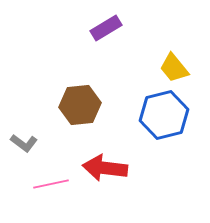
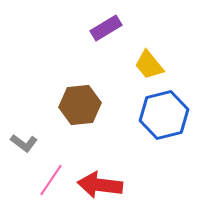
yellow trapezoid: moved 25 px left, 3 px up
red arrow: moved 5 px left, 17 px down
pink line: moved 4 px up; rotated 44 degrees counterclockwise
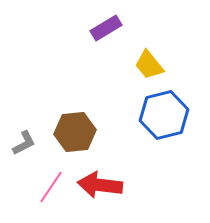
brown hexagon: moved 5 px left, 27 px down
gray L-shape: rotated 64 degrees counterclockwise
pink line: moved 7 px down
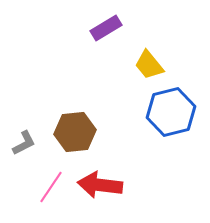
blue hexagon: moved 7 px right, 3 px up
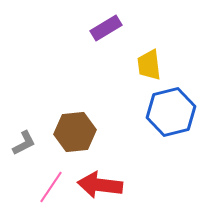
yellow trapezoid: rotated 32 degrees clockwise
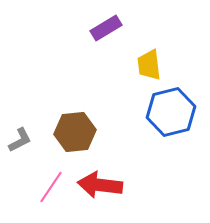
gray L-shape: moved 4 px left, 3 px up
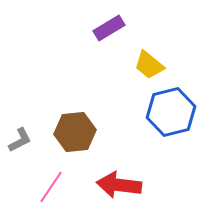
purple rectangle: moved 3 px right
yellow trapezoid: rotated 44 degrees counterclockwise
red arrow: moved 19 px right
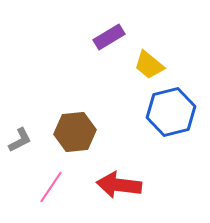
purple rectangle: moved 9 px down
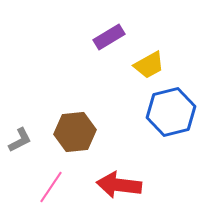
yellow trapezoid: rotated 68 degrees counterclockwise
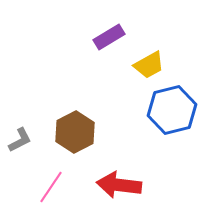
blue hexagon: moved 1 px right, 2 px up
brown hexagon: rotated 21 degrees counterclockwise
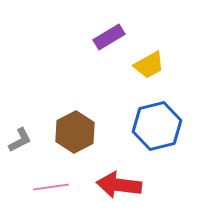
blue hexagon: moved 15 px left, 16 px down
pink line: rotated 48 degrees clockwise
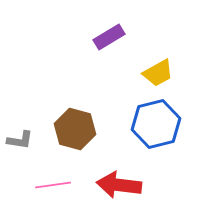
yellow trapezoid: moved 9 px right, 8 px down
blue hexagon: moved 1 px left, 2 px up
brown hexagon: moved 3 px up; rotated 18 degrees counterclockwise
gray L-shape: rotated 36 degrees clockwise
pink line: moved 2 px right, 2 px up
